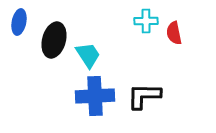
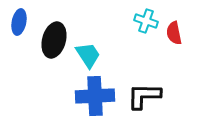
cyan cross: rotated 20 degrees clockwise
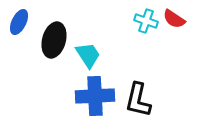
blue ellipse: rotated 15 degrees clockwise
red semicircle: moved 14 px up; rotated 45 degrees counterclockwise
black L-shape: moved 6 px left, 4 px down; rotated 78 degrees counterclockwise
